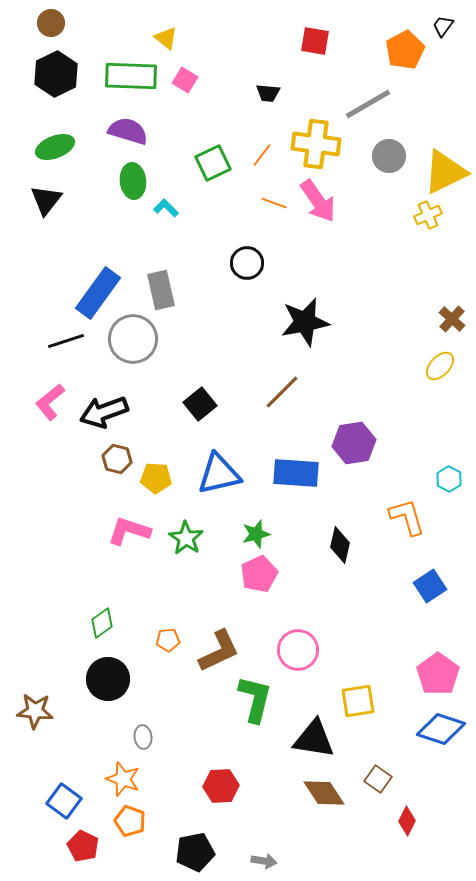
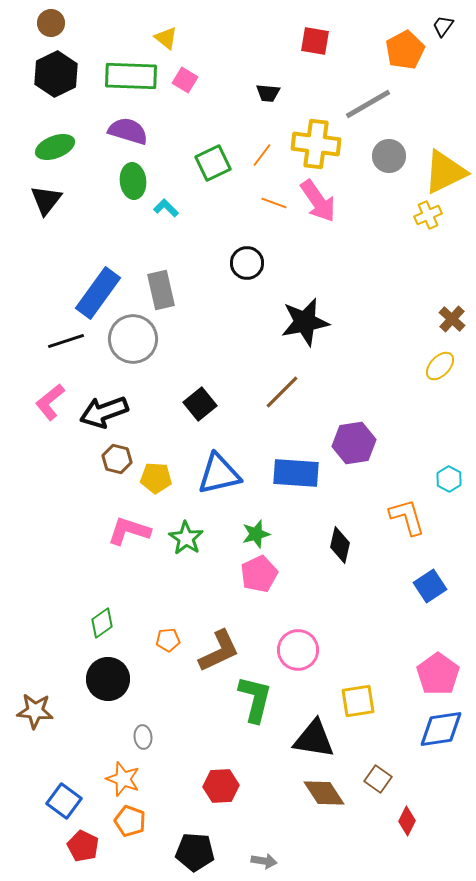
blue diamond at (441, 729): rotated 27 degrees counterclockwise
black pentagon at (195, 852): rotated 15 degrees clockwise
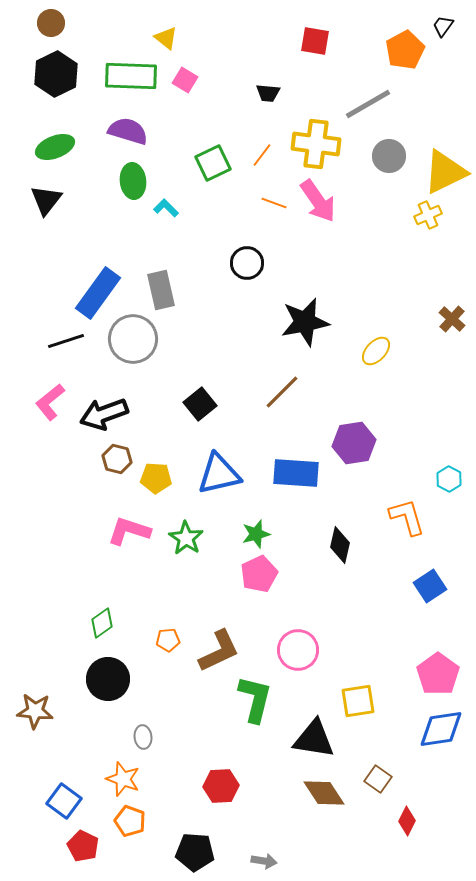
yellow ellipse at (440, 366): moved 64 px left, 15 px up
black arrow at (104, 412): moved 2 px down
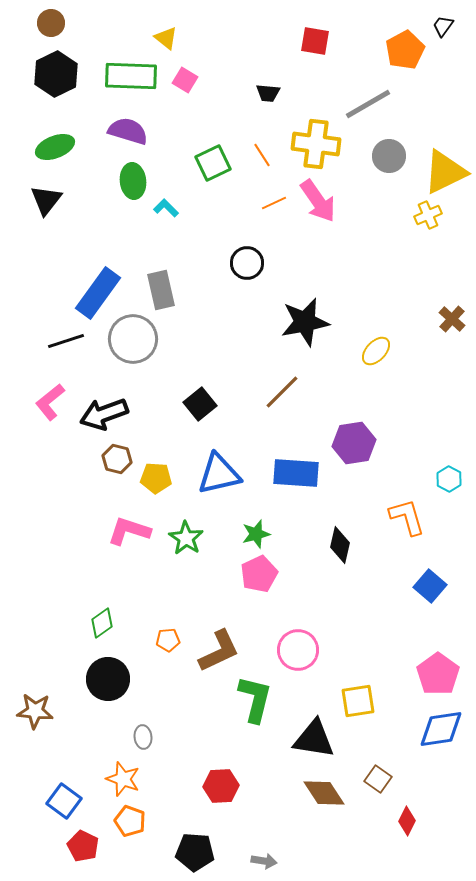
orange line at (262, 155): rotated 70 degrees counterclockwise
orange line at (274, 203): rotated 45 degrees counterclockwise
blue square at (430, 586): rotated 16 degrees counterclockwise
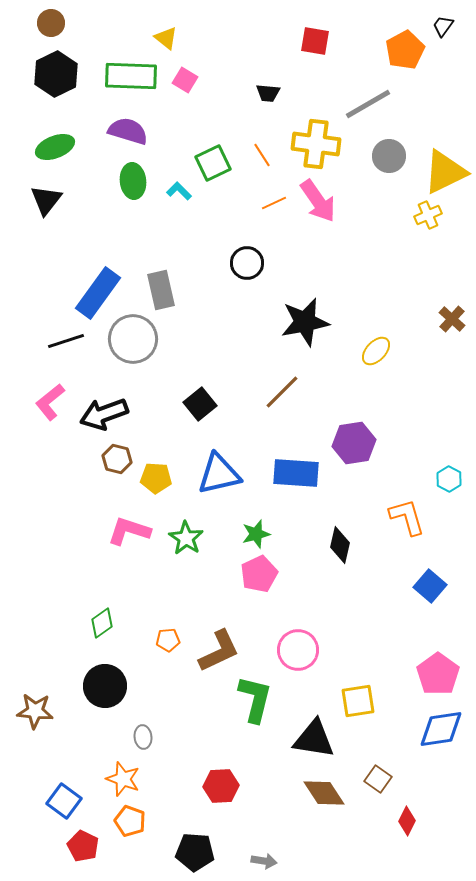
cyan L-shape at (166, 208): moved 13 px right, 17 px up
black circle at (108, 679): moved 3 px left, 7 px down
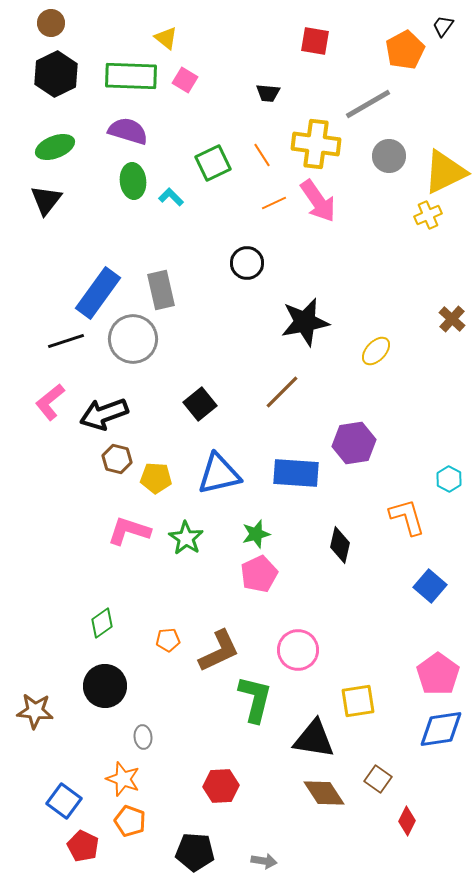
cyan L-shape at (179, 191): moved 8 px left, 6 px down
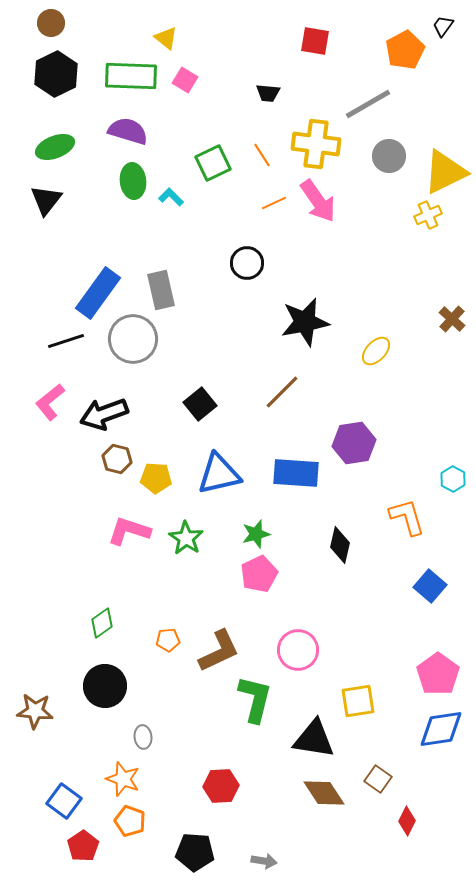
cyan hexagon at (449, 479): moved 4 px right
red pentagon at (83, 846): rotated 12 degrees clockwise
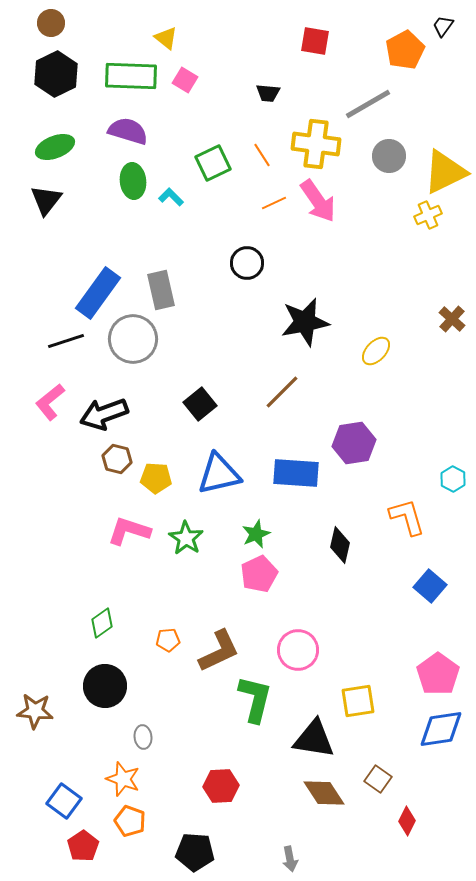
green star at (256, 534): rotated 8 degrees counterclockwise
gray arrow at (264, 861): moved 26 px right, 2 px up; rotated 70 degrees clockwise
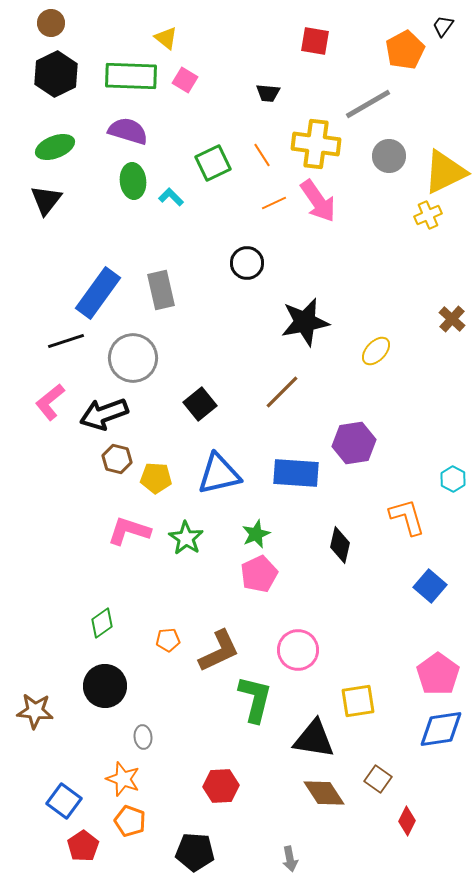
gray circle at (133, 339): moved 19 px down
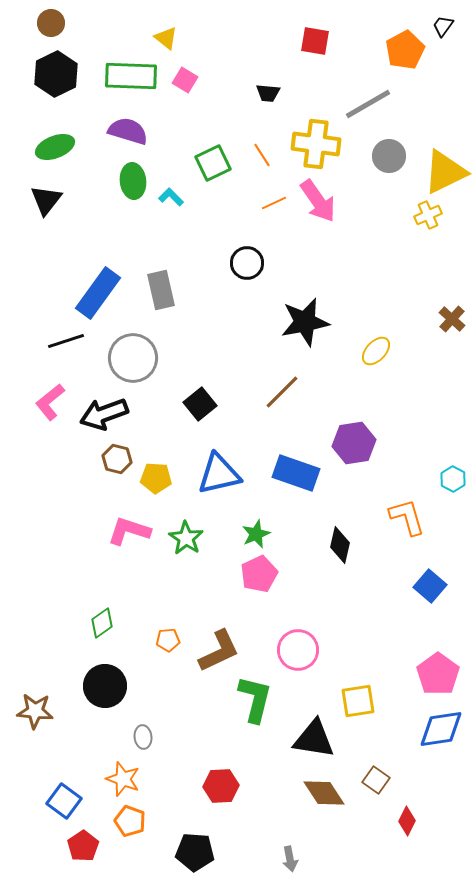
blue rectangle at (296, 473): rotated 15 degrees clockwise
brown square at (378, 779): moved 2 px left, 1 px down
